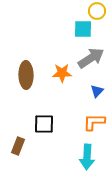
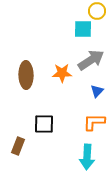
gray arrow: moved 2 px down
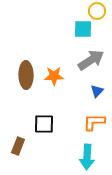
orange star: moved 8 px left, 3 px down
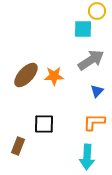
brown ellipse: rotated 44 degrees clockwise
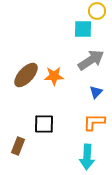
blue triangle: moved 1 px left, 1 px down
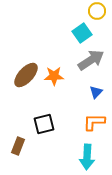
cyan square: moved 1 px left, 4 px down; rotated 36 degrees counterclockwise
black square: rotated 15 degrees counterclockwise
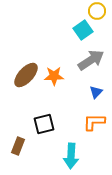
cyan square: moved 1 px right, 3 px up
cyan arrow: moved 16 px left, 1 px up
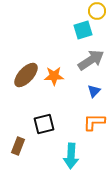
cyan square: rotated 18 degrees clockwise
blue triangle: moved 2 px left, 1 px up
